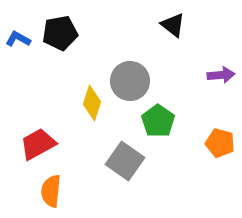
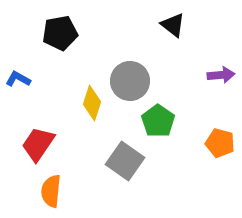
blue L-shape: moved 40 px down
red trapezoid: rotated 27 degrees counterclockwise
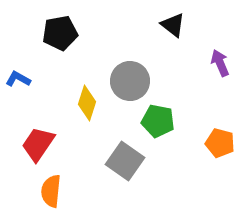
purple arrow: moved 1 px left, 12 px up; rotated 108 degrees counterclockwise
yellow diamond: moved 5 px left
green pentagon: rotated 24 degrees counterclockwise
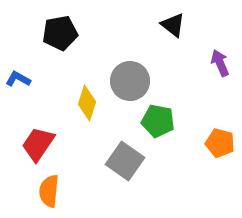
orange semicircle: moved 2 px left
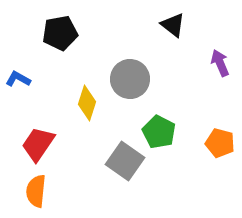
gray circle: moved 2 px up
green pentagon: moved 1 px right, 11 px down; rotated 16 degrees clockwise
orange semicircle: moved 13 px left
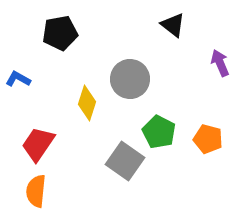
orange pentagon: moved 12 px left, 4 px up
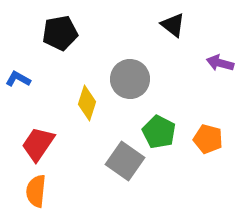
purple arrow: rotated 52 degrees counterclockwise
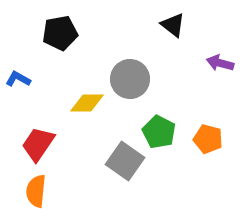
yellow diamond: rotated 72 degrees clockwise
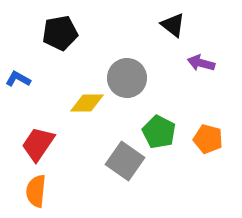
purple arrow: moved 19 px left
gray circle: moved 3 px left, 1 px up
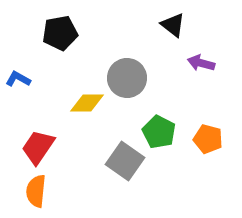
red trapezoid: moved 3 px down
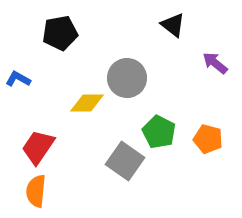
purple arrow: moved 14 px right; rotated 24 degrees clockwise
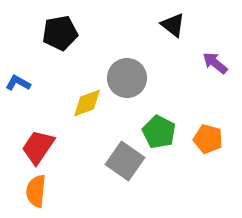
blue L-shape: moved 4 px down
yellow diamond: rotated 20 degrees counterclockwise
